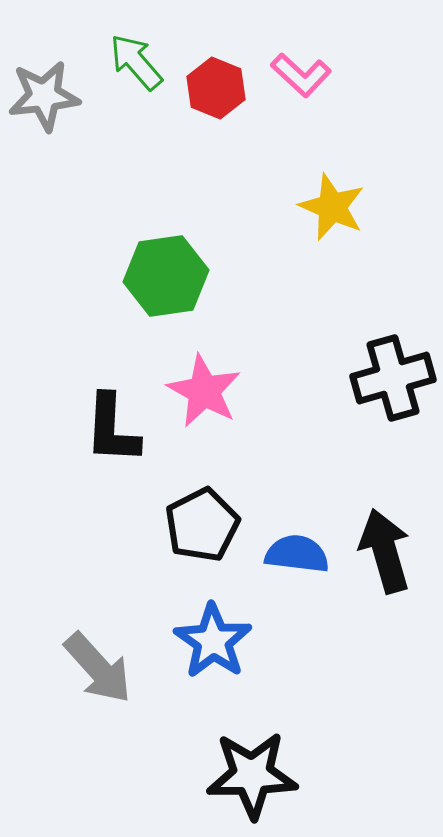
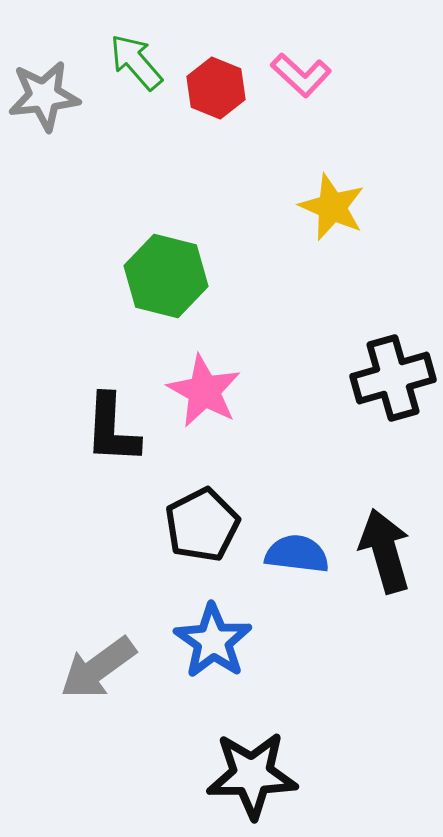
green hexagon: rotated 22 degrees clockwise
gray arrow: rotated 96 degrees clockwise
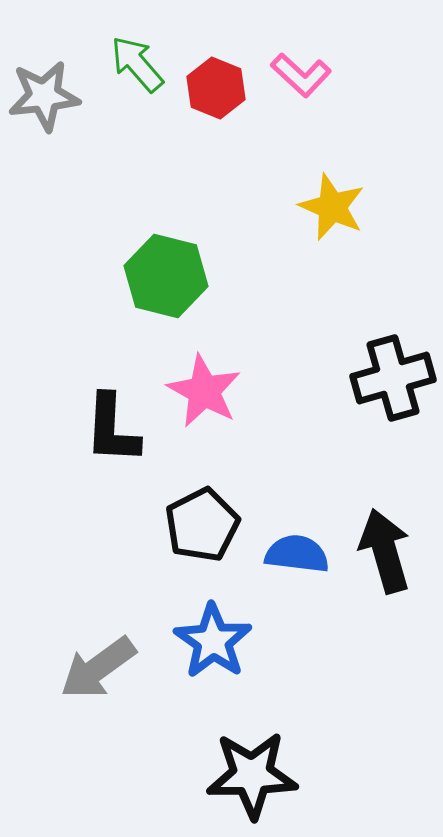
green arrow: moved 1 px right, 2 px down
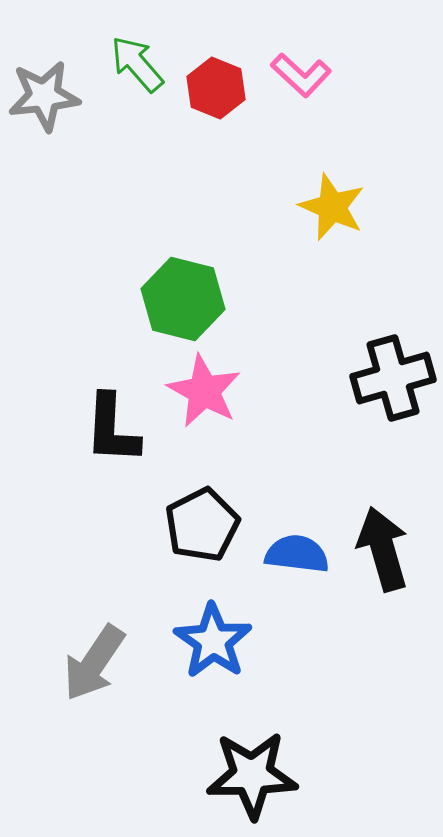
green hexagon: moved 17 px right, 23 px down
black arrow: moved 2 px left, 2 px up
gray arrow: moved 4 px left, 5 px up; rotated 20 degrees counterclockwise
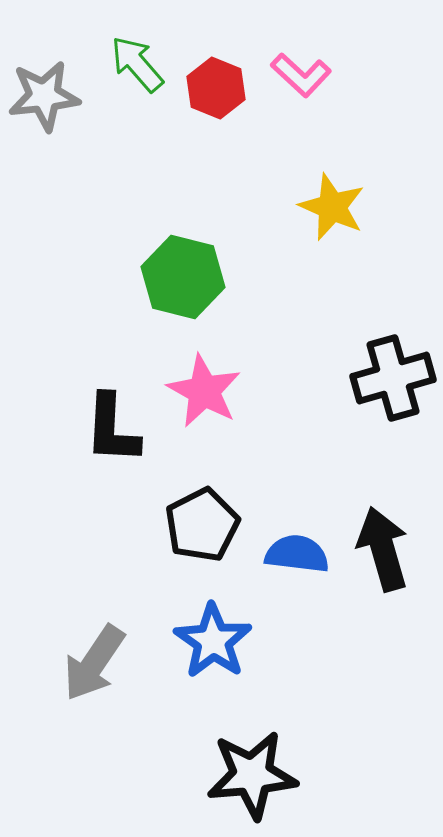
green hexagon: moved 22 px up
black star: rotated 4 degrees counterclockwise
